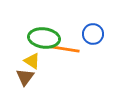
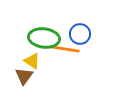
blue circle: moved 13 px left
brown triangle: moved 1 px left, 1 px up
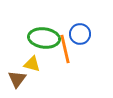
orange line: rotated 68 degrees clockwise
yellow triangle: moved 3 px down; rotated 18 degrees counterclockwise
brown triangle: moved 7 px left, 3 px down
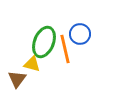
green ellipse: moved 4 px down; rotated 76 degrees counterclockwise
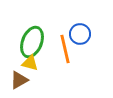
green ellipse: moved 12 px left
yellow triangle: moved 2 px left, 1 px up
brown triangle: moved 2 px right, 1 px down; rotated 24 degrees clockwise
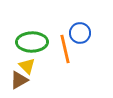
blue circle: moved 1 px up
green ellipse: rotated 68 degrees clockwise
yellow triangle: moved 3 px left, 3 px down; rotated 30 degrees clockwise
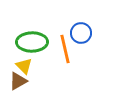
blue circle: moved 1 px right
yellow triangle: moved 3 px left
brown triangle: moved 1 px left, 1 px down
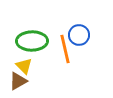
blue circle: moved 2 px left, 2 px down
green ellipse: moved 1 px up
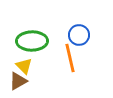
orange line: moved 5 px right, 9 px down
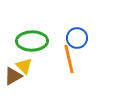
blue circle: moved 2 px left, 3 px down
orange line: moved 1 px left, 1 px down
brown triangle: moved 5 px left, 5 px up
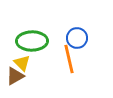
yellow triangle: moved 2 px left, 3 px up
brown triangle: moved 2 px right
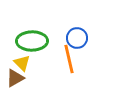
brown triangle: moved 2 px down
